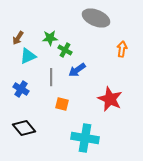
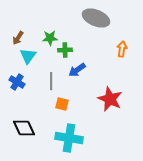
green cross: rotated 32 degrees counterclockwise
cyan triangle: rotated 30 degrees counterclockwise
gray line: moved 4 px down
blue cross: moved 4 px left, 7 px up
black diamond: rotated 15 degrees clockwise
cyan cross: moved 16 px left
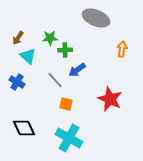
cyan triangle: rotated 24 degrees counterclockwise
gray line: moved 4 px right, 1 px up; rotated 42 degrees counterclockwise
orange square: moved 4 px right
cyan cross: rotated 20 degrees clockwise
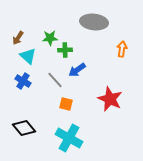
gray ellipse: moved 2 px left, 4 px down; rotated 16 degrees counterclockwise
blue cross: moved 6 px right, 1 px up
black diamond: rotated 15 degrees counterclockwise
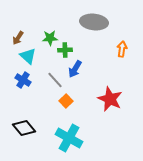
blue arrow: moved 2 px left, 1 px up; rotated 24 degrees counterclockwise
blue cross: moved 1 px up
orange square: moved 3 px up; rotated 32 degrees clockwise
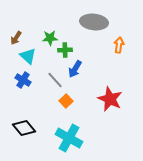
brown arrow: moved 2 px left
orange arrow: moved 3 px left, 4 px up
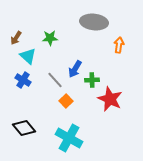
green cross: moved 27 px right, 30 px down
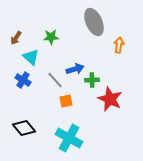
gray ellipse: rotated 60 degrees clockwise
green star: moved 1 px right, 1 px up
cyan triangle: moved 3 px right, 1 px down
blue arrow: rotated 138 degrees counterclockwise
orange square: rotated 32 degrees clockwise
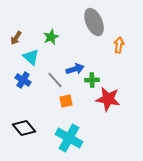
green star: rotated 21 degrees counterclockwise
red star: moved 2 px left; rotated 15 degrees counterclockwise
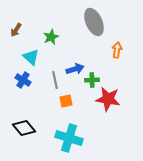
brown arrow: moved 8 px up
orange arrow: moved 2 px left, 5 px down
gray line: rotated 30 degrees clockwise
cyan cross: rotated 12 degrees counterclockwise
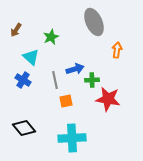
cyan cross: moved 3 px right; rotated 20 degrees counterclockwise
